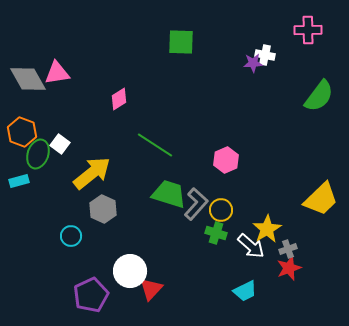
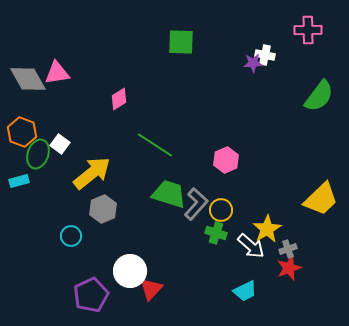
gray hexagon: rotated 12 degrees clockwise
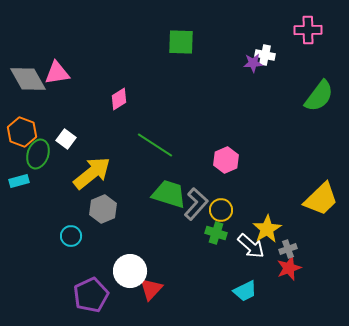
white square: moved 6 px right, 5 px up
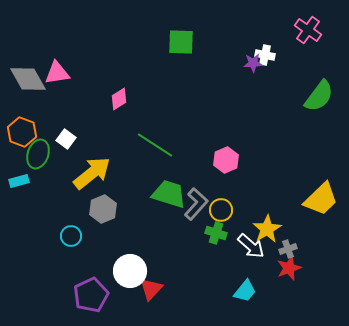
pink cross: rotated 36 degrees clockwise
cyan trapezoid: rotated 25 degrees counterclockwise
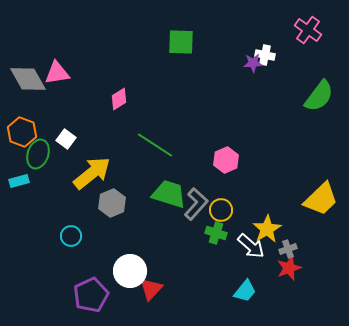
gray hexagon: moved 9 px right, 6 px up
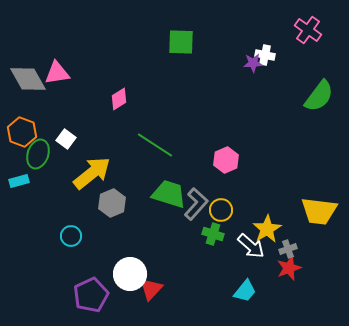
yellow trapezoid: moved 2 px left, 12 px down; rotated 51 degrees clockwise
green cross: moved 3 px left, 1 px down
white circle: moved 3 px down
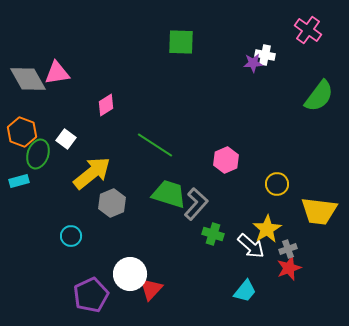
pink diamond: moved 13 px left, 6 px down
yellow circle: moved 56 px right, 26 px up
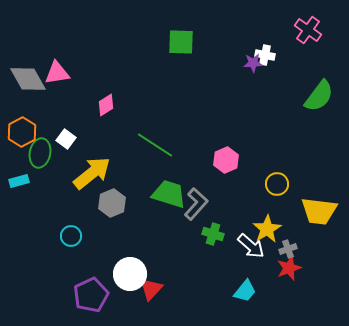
orange hexagon: rotated 12 degrees clockwise
green ellipse: moved 2 px right, 1 px up; rotated 8 degrees counterclockwise
